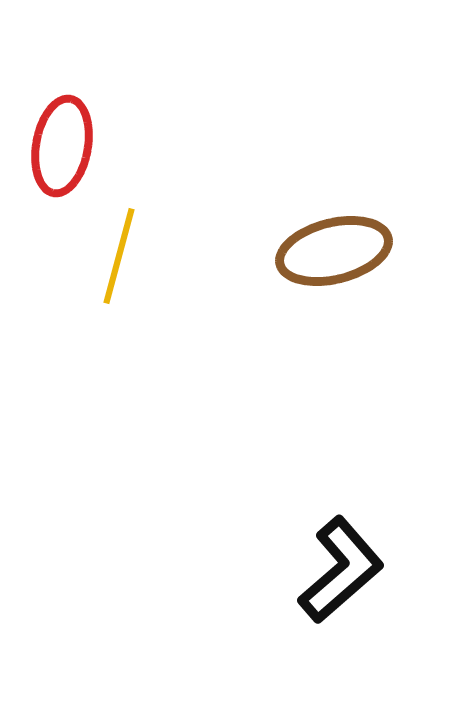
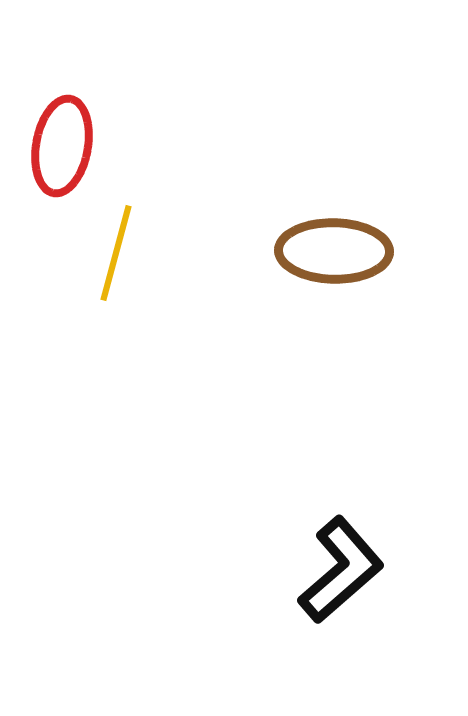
brown ellipse: rotated 15 degrees clockwise
yellow line: moved 3 px left, 3 px up
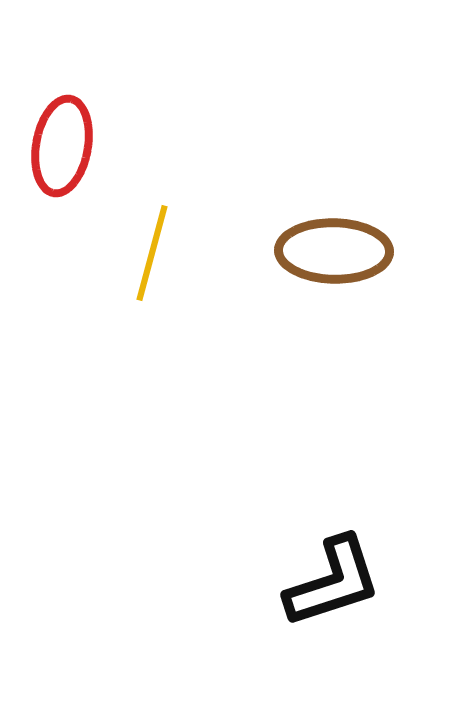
yellow line: moved 36 px right
black L-shape: moved 8 px left, 12 px down; rotated 23 degrees clockwise
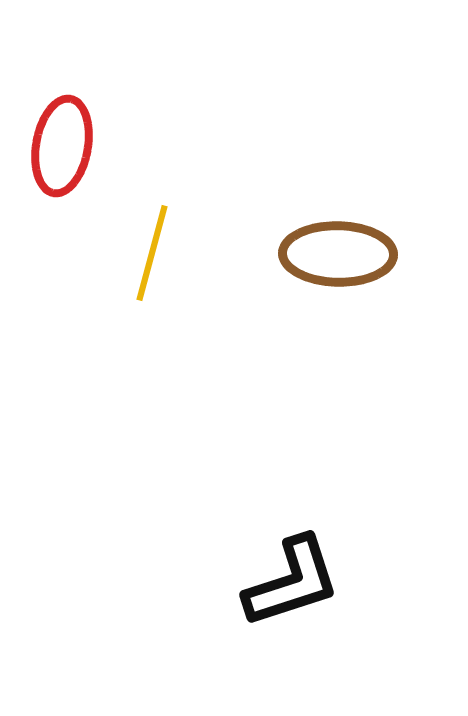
brown ellipse: moved 4 px right, 3 px down
black L-shape: moved 41 px left
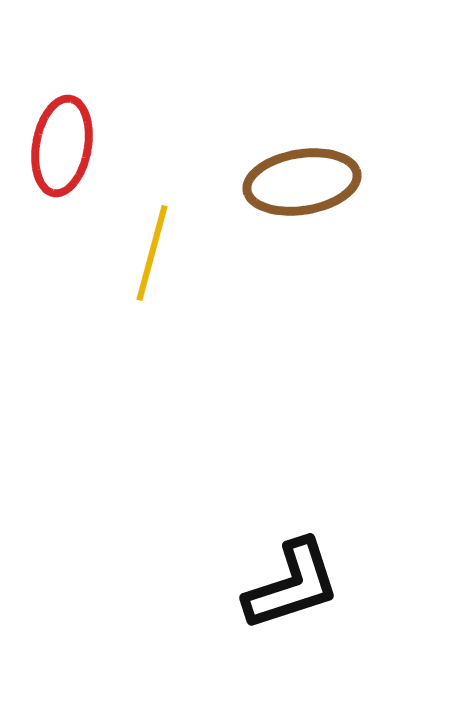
brown ellipse: moved 36 px left, 72 px up; rotated 10 degrees counterclockwise
black L-shape: moved 3 px down
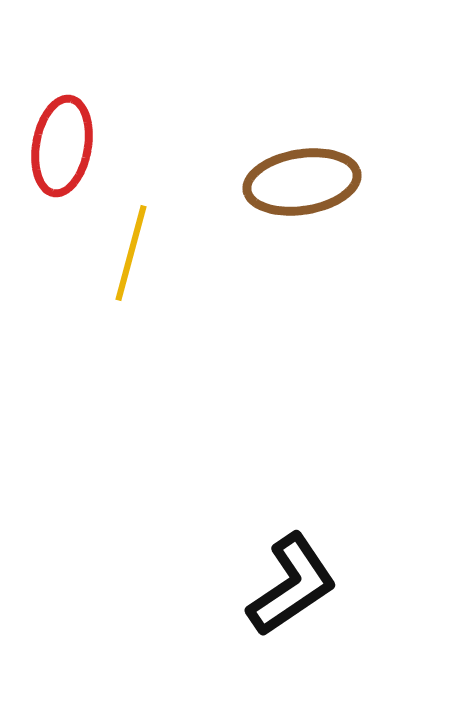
yellow line: moved 21 px left
black L-shape: rotated 16 degrees counterclockwise
